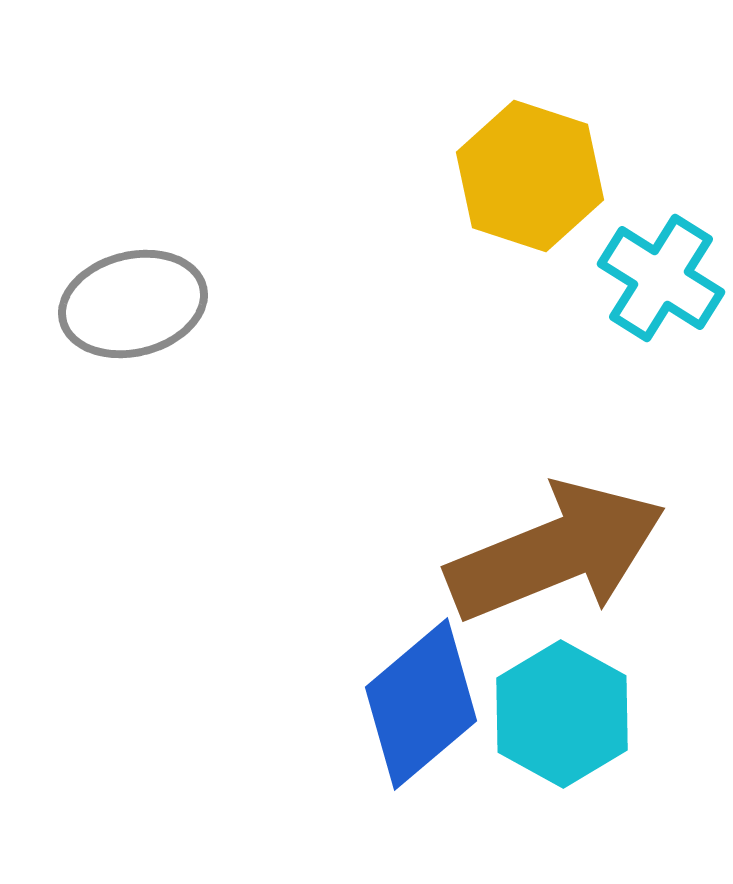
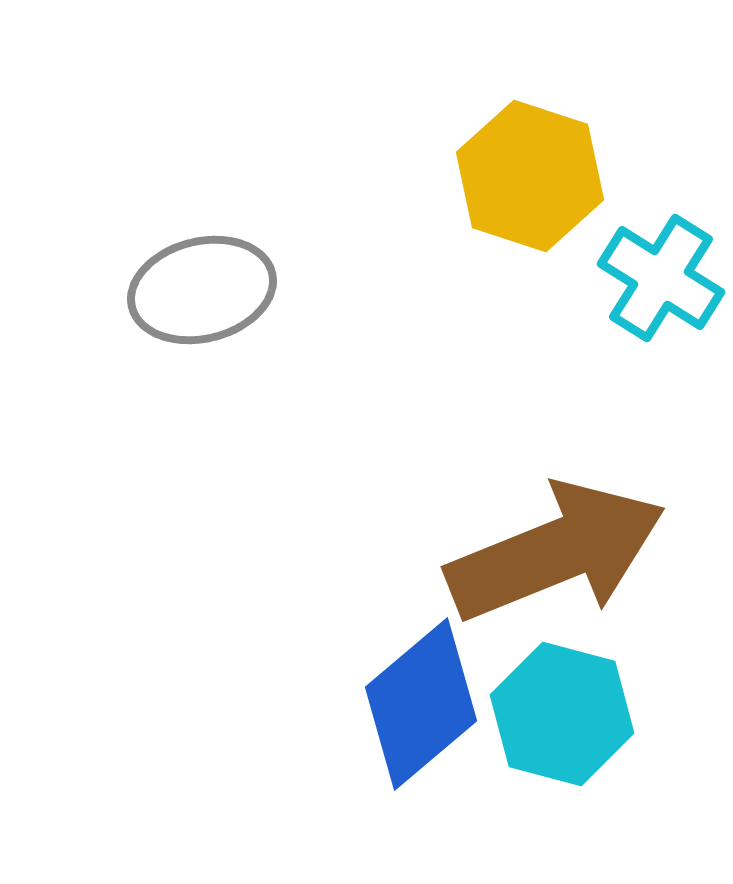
gray ellipse: moved 69 px right, 14 px up
cyan hexagon: rotated 14 degrees counterclockwise
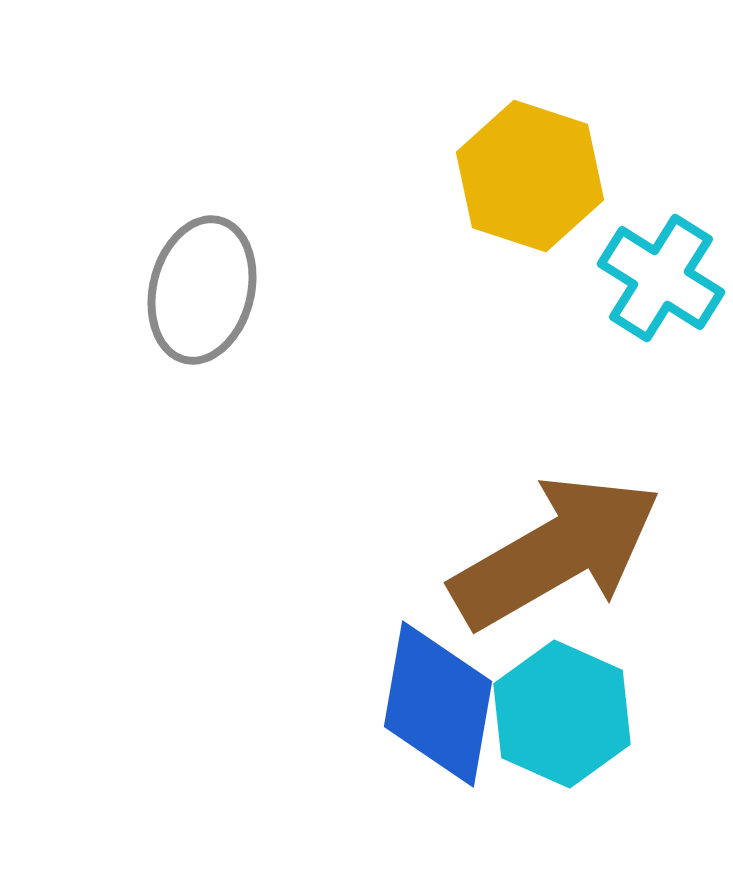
gray ellipse: rotated 62 degrees counterclockwise
brown arrow: rotated 8 degrees counterclockwise
blue diamond: moved 17 px right; rotated 40 degrees counterclockwise
cyan hexagon: rotated 9 degrees clockwise
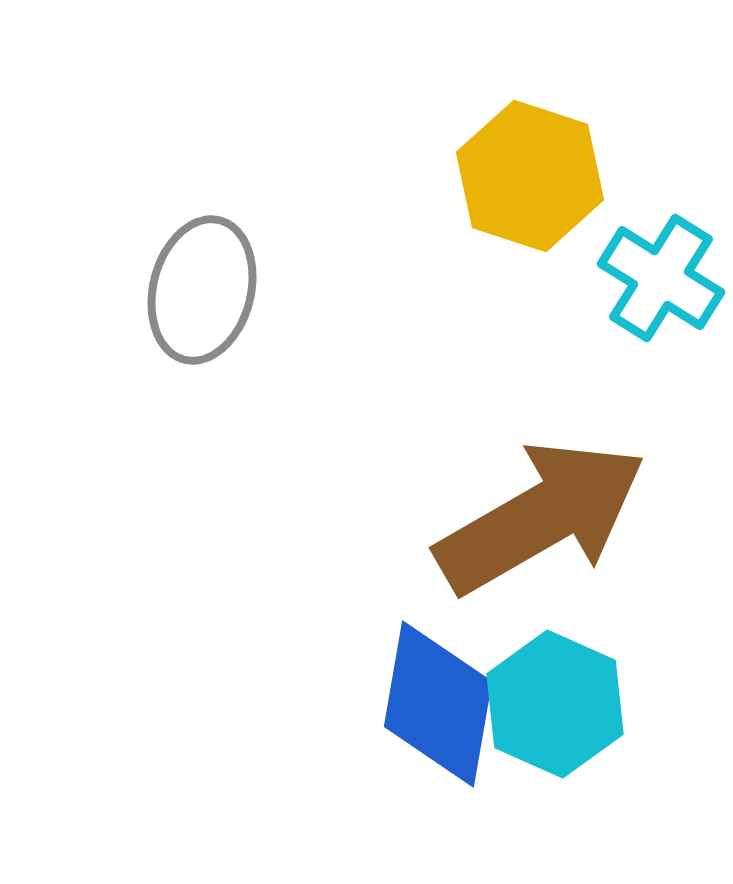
brown arrow: moved 15 px left, 35 px up
cyan hexagon: moved 7 px left, 10 px up
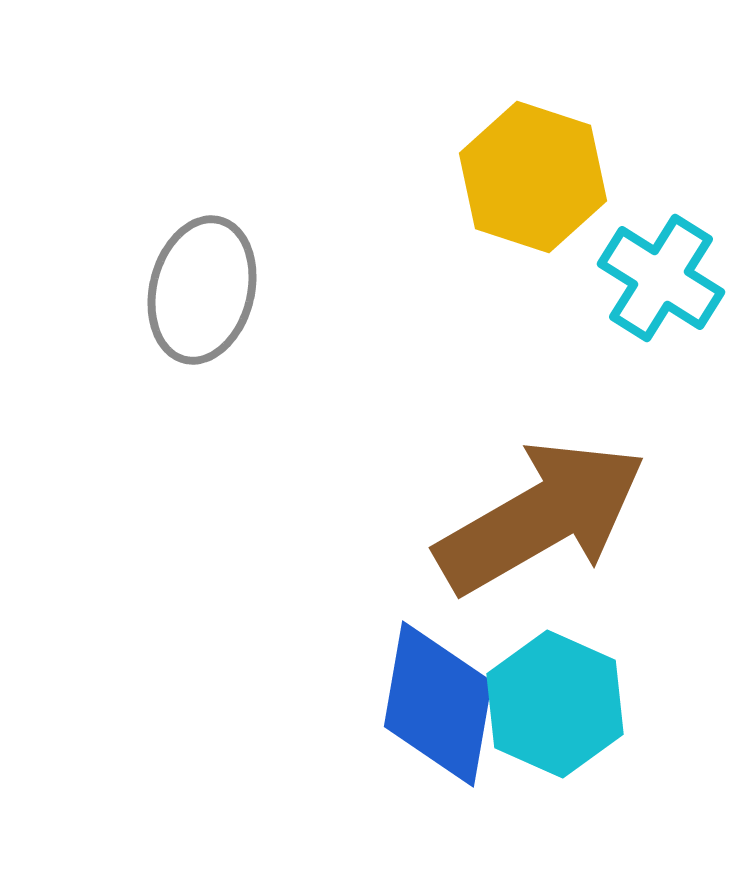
yellow hexagon: moved 3 px right, 1 px down
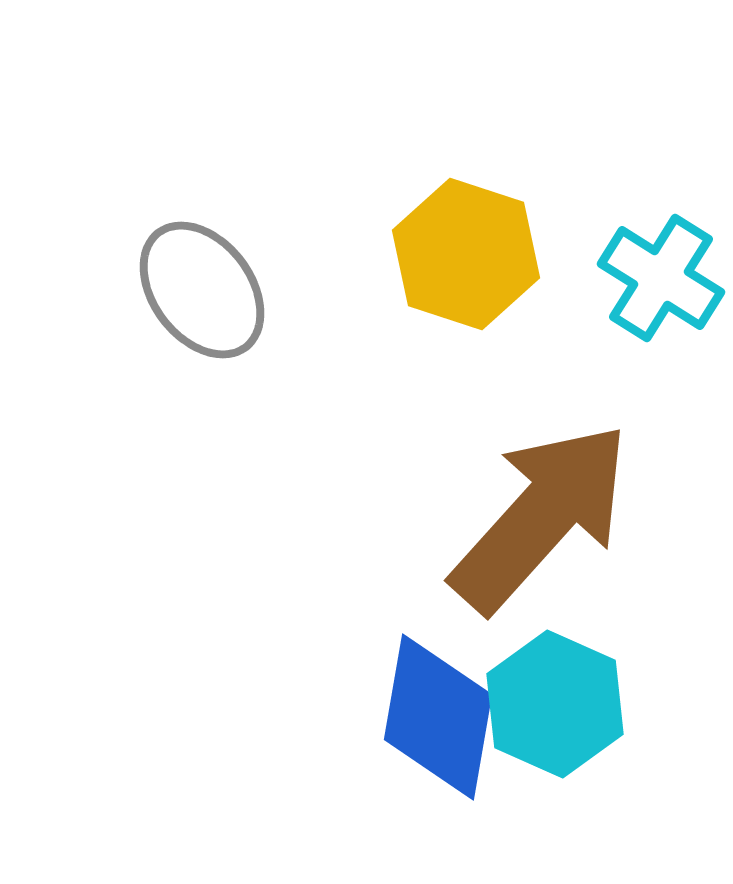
yellow hexagon: moved 67 px left, 77 px down
gray ellipse: rotated 51 degrees counterclockwise
brown arrow: rotated 18 degrees counterclockwise
blue diamond: moved 13 px down
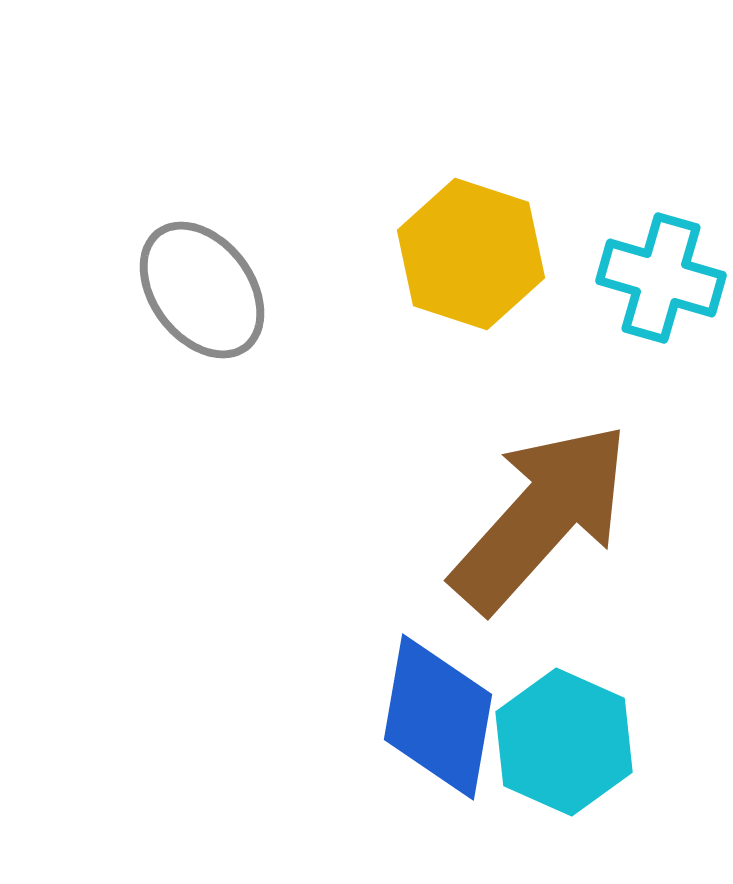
yellow hexagon: moved 5 px right
cyan cross: rotated 16 degrees counterclockwise
cyan hexagon: moved 9 px right, 38 px down
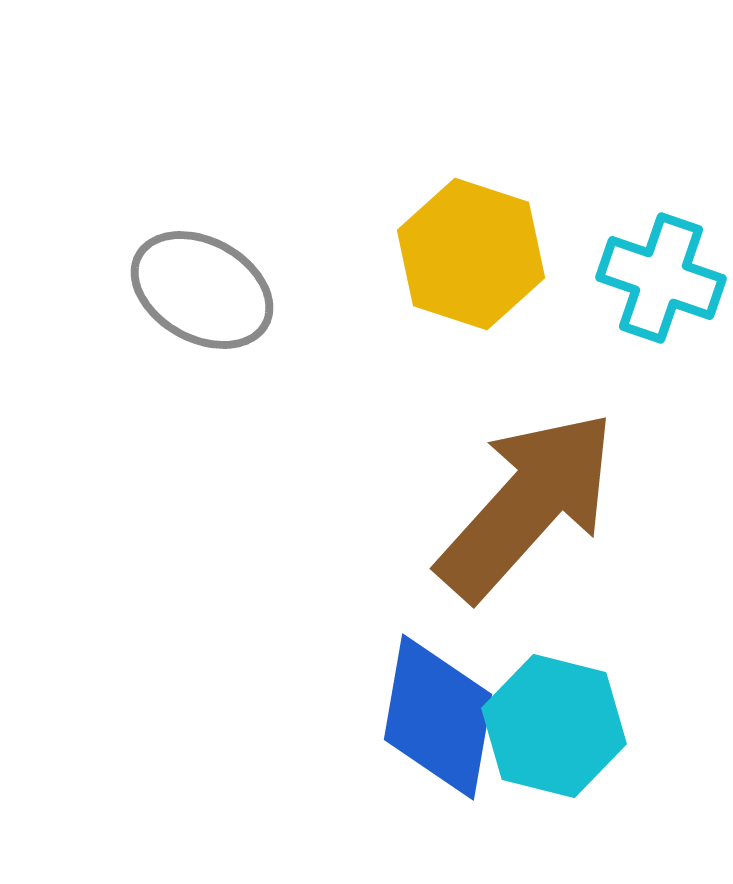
cyan cross: rotated 3 degrees clockwise
gray ellipse: rotated 24 degrees counterclockwise
brown arrow: moved 14 px left, 12 px up
cyan hexagon: moved 10 px left, 16 px up; rotated 10 degrees counterclockwise
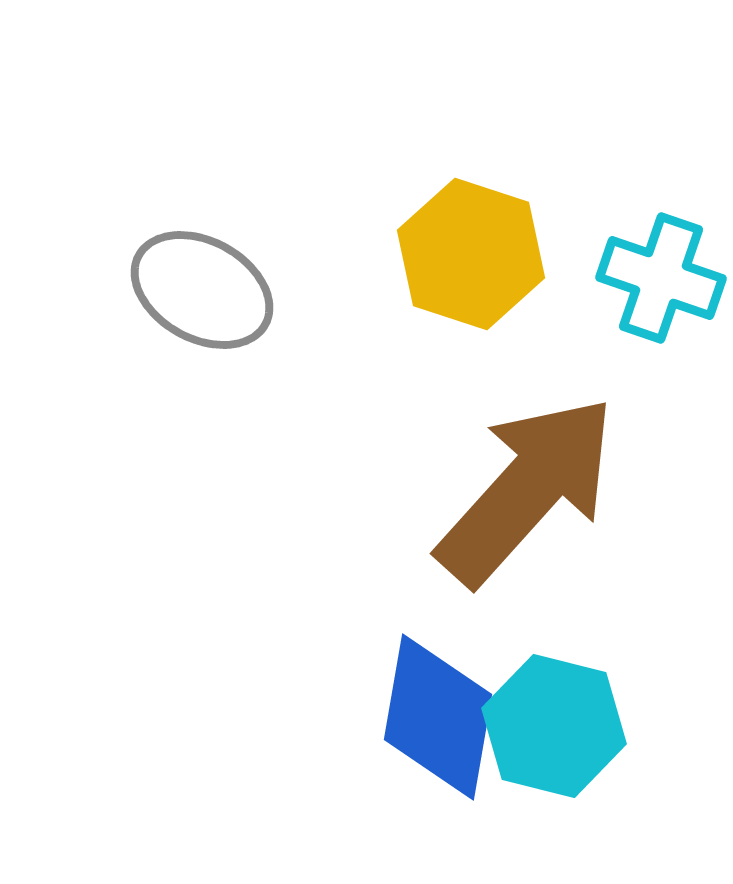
brown arrow: moved 15 px up
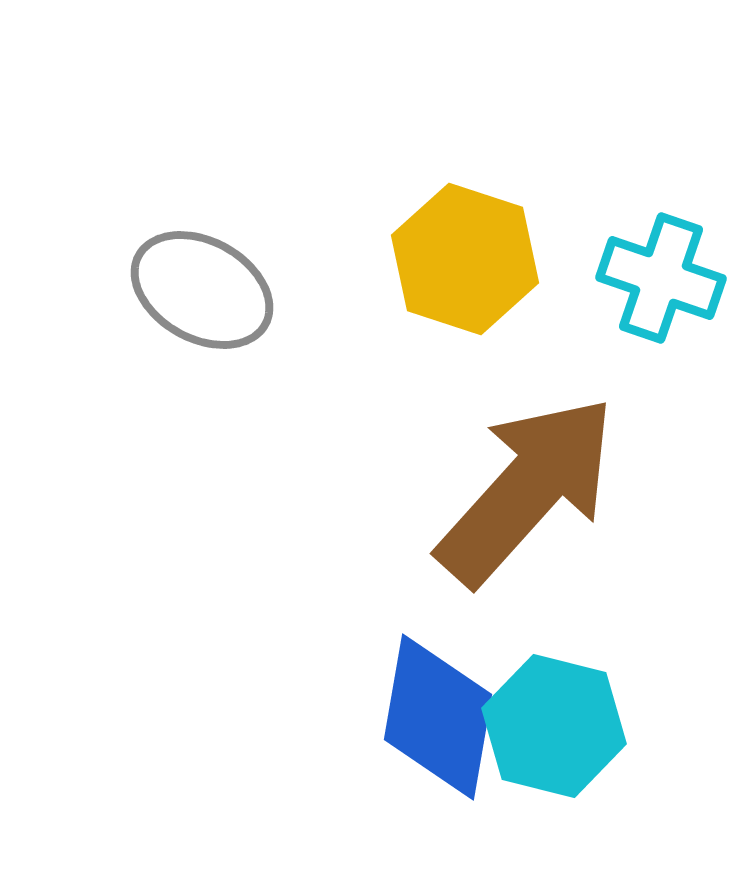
yellow hexagon: moved 6 px left, 5 px down
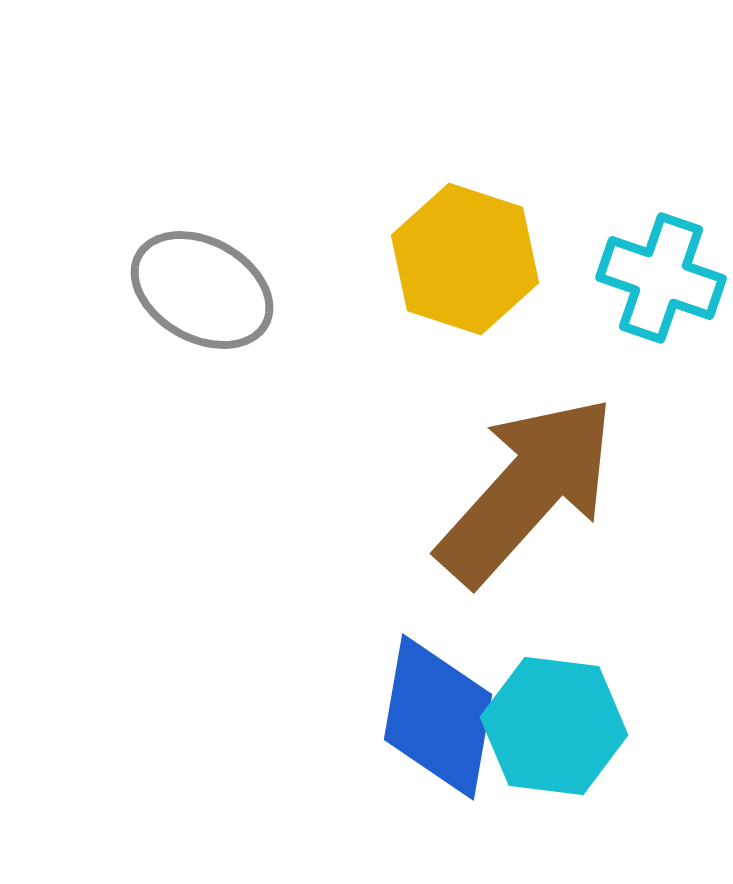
cyan hexagon: rotated 7 degrees counterclockwise
